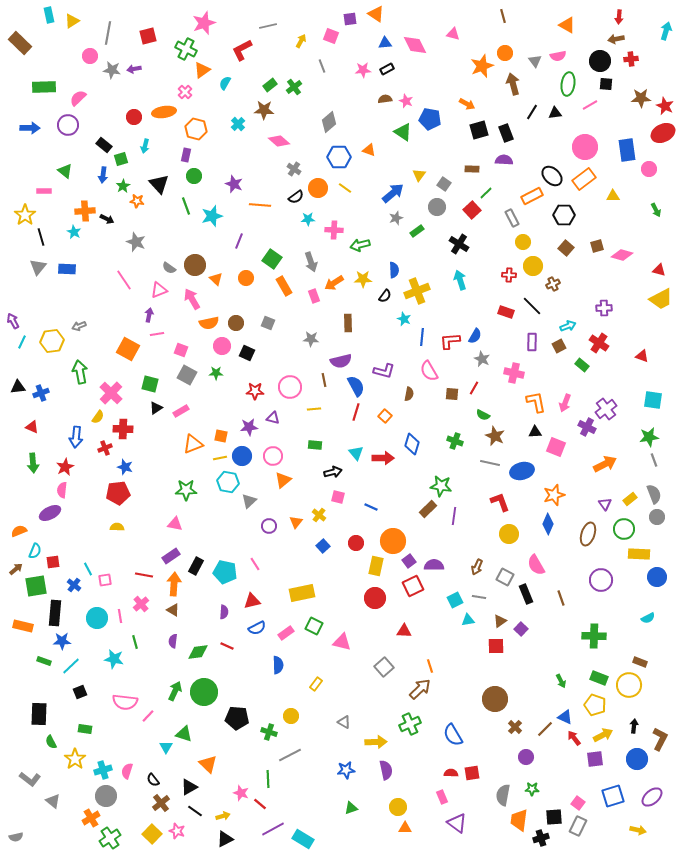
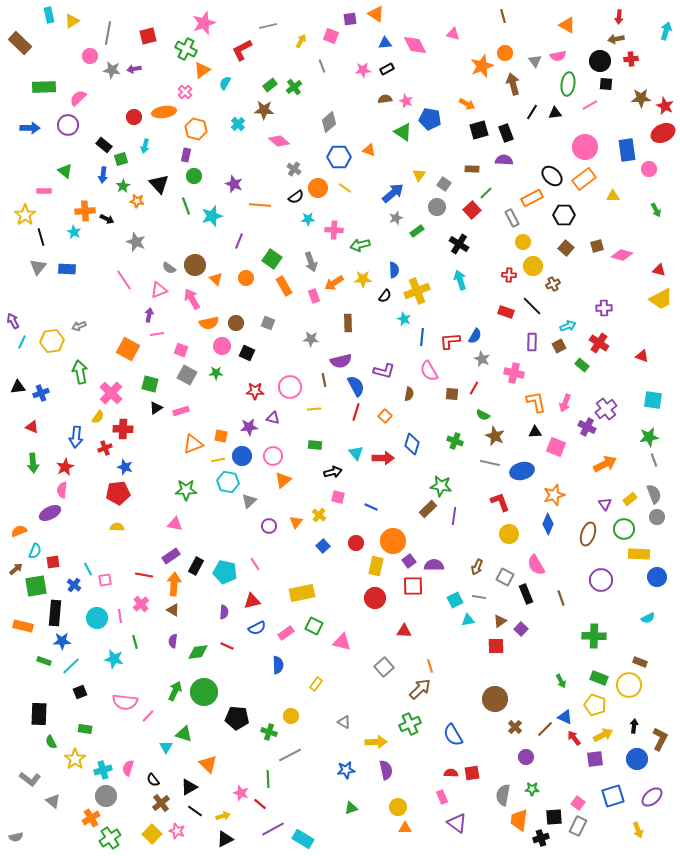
orange rectangle at (532, 196): moved 2 px down
pink rectangle at (181, 411): rotated 14 degrees clockwise
yellow line at (220, 458): moved 2 px left, 2 px down
red square at (413, 586): rotated 25 degrees clockwise
pink semicircle at (127, 771): moved 1 px right, 3 px up
yellow arrow at (638, 830): rotated 56 degrees clockwise
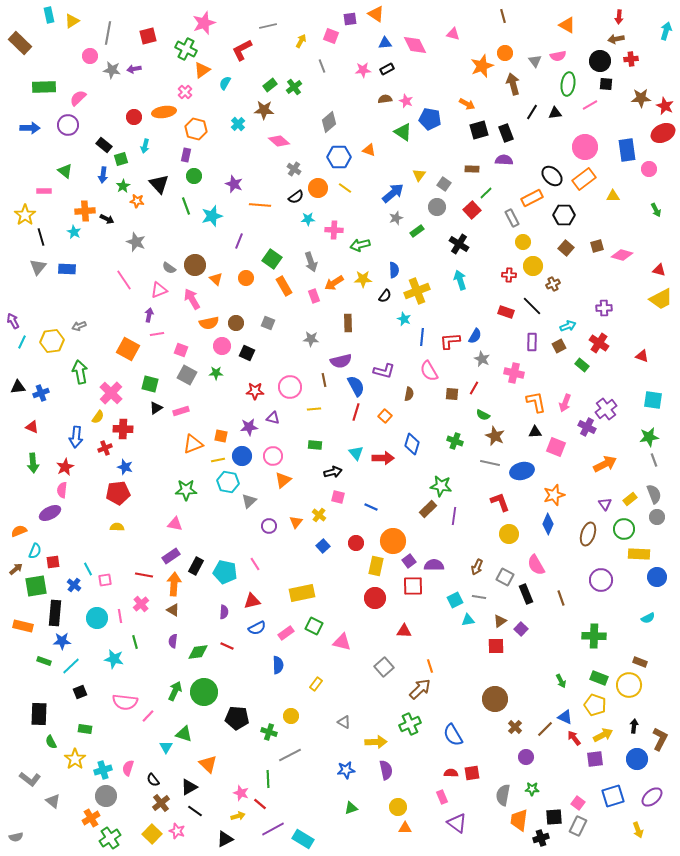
yellow arrow at (223, 816): moved 15 px right
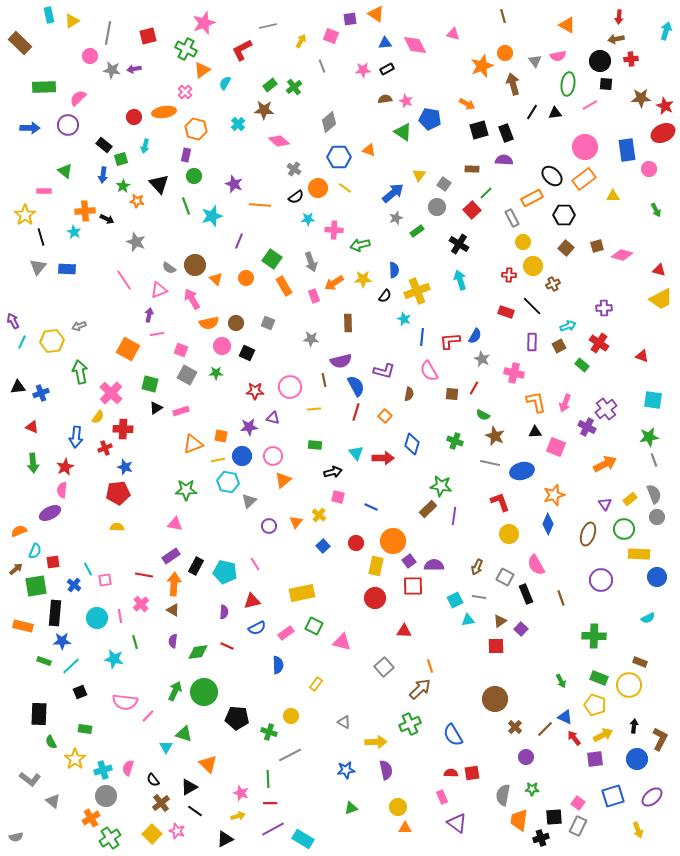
red line at (260, 804): moved 10 px right, 1 px up; rotated 40 degrees counterclockwise
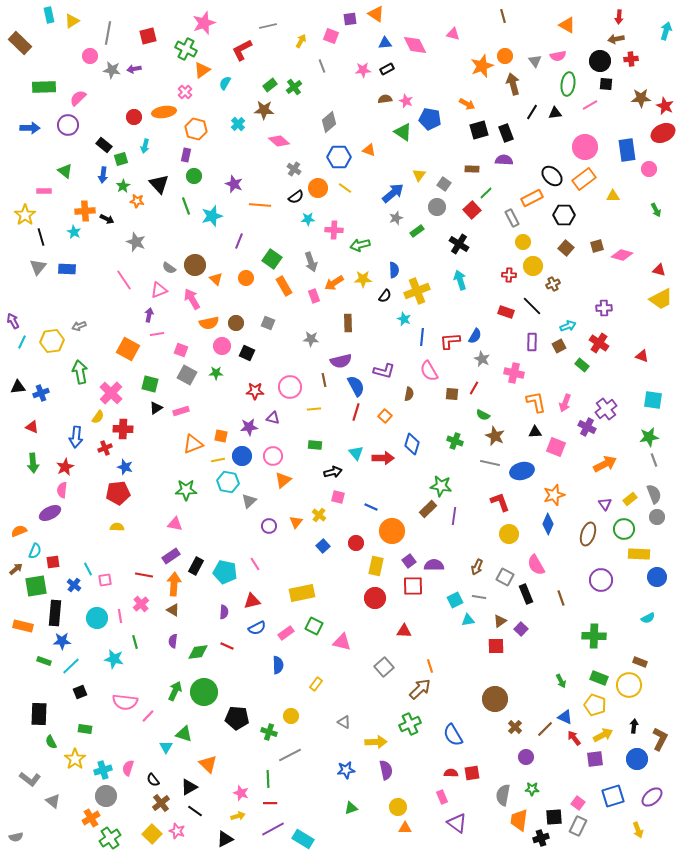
orange circle at (505, 53): moved 3 px down
orange circle at (393, 541): moved 1 px left, 10 px up
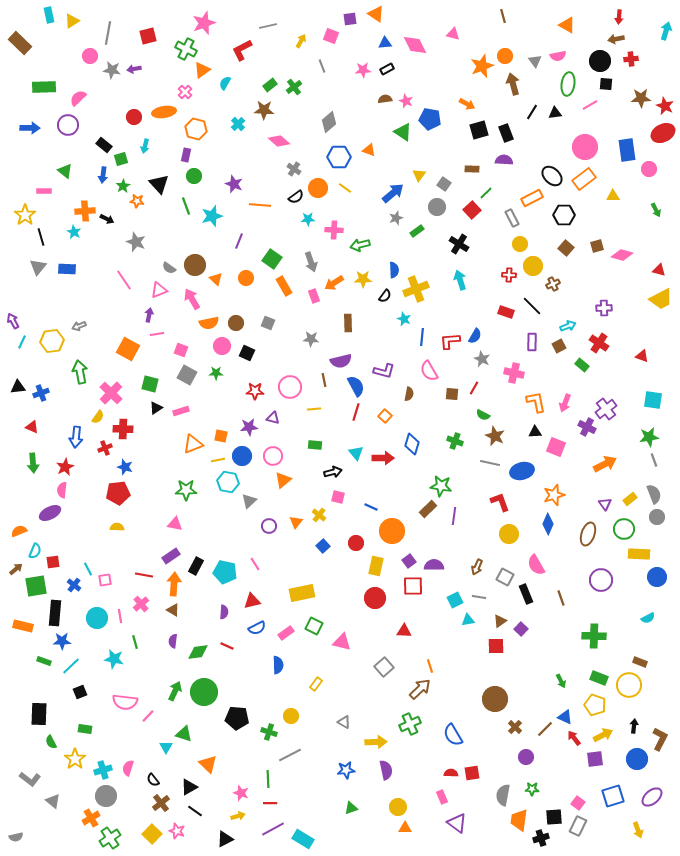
yellow circle at (523, 242): moved 3 px left, 2 px down
yellow cross at (417, 291): moved 1 px left, 2 px up
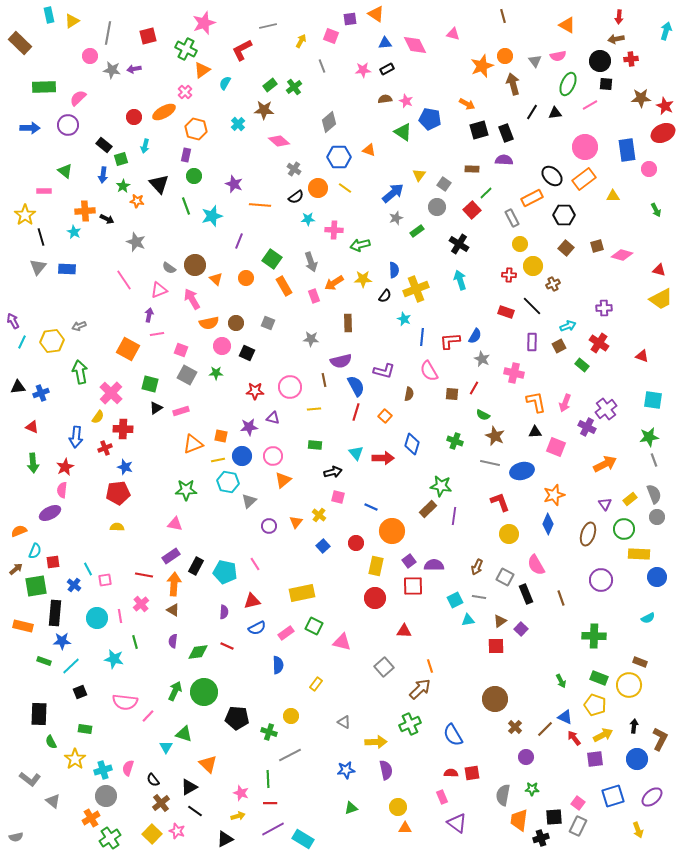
green ellipse at (568, 84): rotated 15 degrees clockwise
orange ellipse at (164, 112): rotated 20 degrees counterclockwise
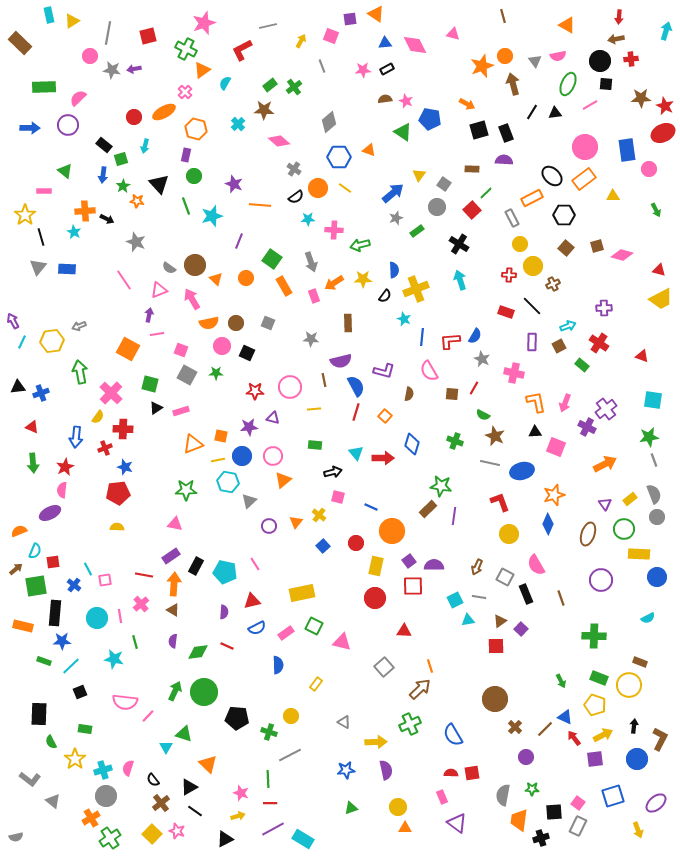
purple ellipse at (652, 797): moved 4 px right, 6 px down
black square at (554, 817): moved 5 px up
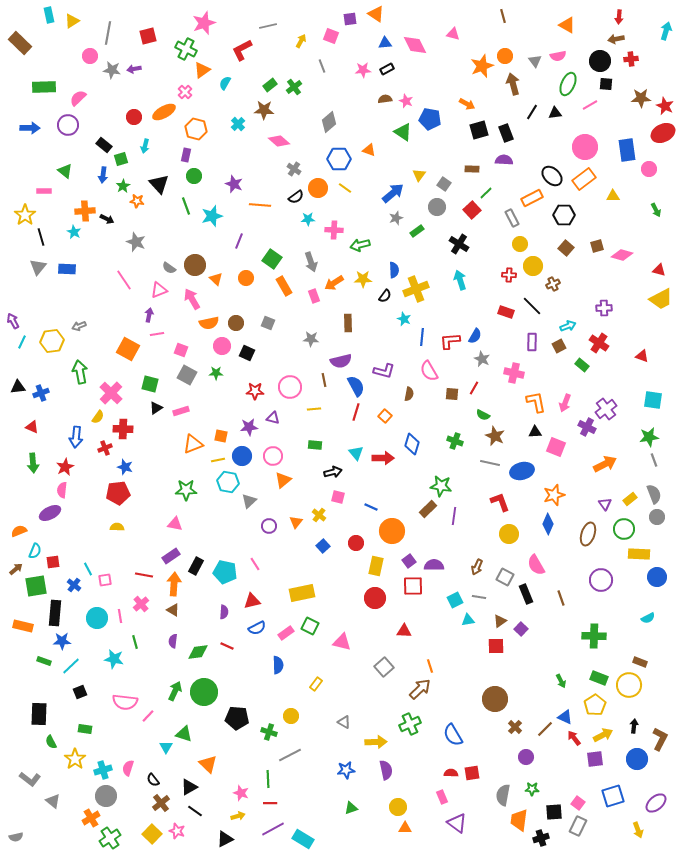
blue hexagon at (339, 157): moved 2 px down
green square at (314, 626): moved 4 px left
yellow pentagon at (595, 705): rotated 20 degrees clockwise
